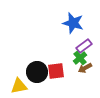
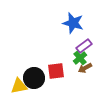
black circle: moved 3 px left, 6 px down
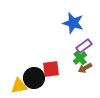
red square: moved 5 px left, 2 px up
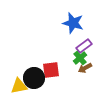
red square: moved 1 px down
